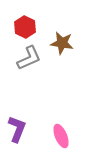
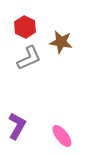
brown star: moved 1 px left, 1 px up
purple L-shape: moved 3 px up; rotated 8 degrees clockwise
pink ellipse: moved 1 px right; rotated 15 degrees counterclockwise
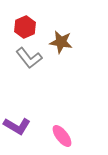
red hexagon: rotated 10 degrees clockwise
gray L-shape: rotated 76 degrees clockwise
purple L-shape: rotated 92 degrees clockwise
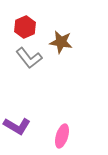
pink ellipse: rotated 55 degrees clockwise
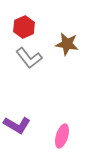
red hexagon: moved 1 px left
brown star: moved 6 px right, 2 px down
purple L-shape: moved 1 px up
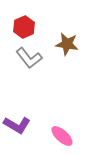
pink ellipse: rotated 65 degrees counterclockwise
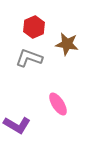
red hexagon: moved 10 px right
gray L-shape: rotated 148 degrees clockwise
pink ellipse: moved 4 px left, 32 px up; rotated 15 degrees clockwise
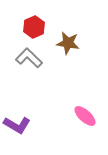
brown star: moved 1 px right, 1 px up
gray L-shape: rotated 24 degrees clockwise
pink ellipse: moved 27 px right, 12 px down; rotated 15 degrees counterclockwise
